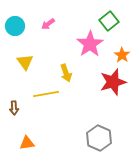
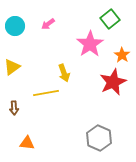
green square: moved 1 px right, 2 px up
yellow triangle: moved 13 px left, 5 px down; rotated 30 degrees clockwise
yellow arrow: moved 2 px left
red star: rotated 8 degrees counterclockwise
yellow line: moved 1 px up
orange triangle: rotated 14 degrees clockwise
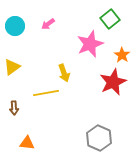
pink star: rotated 12 degrees clockwise
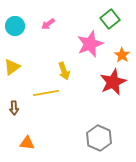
yellow arrow: moved 2 px up
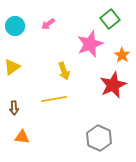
red star: moved 3 px down
yellow line: moved 8 px right, 6 px down
orange triangle: moved 5 px left, 6 px up
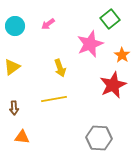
yellow arrow: moved 4 px left, 3 px up
gray hexagon: rotated 20 degrees counterclockwise
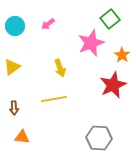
pink star: moved 1 px right, 1 px up
